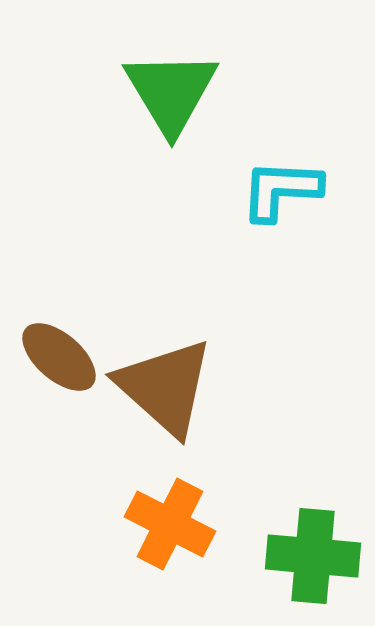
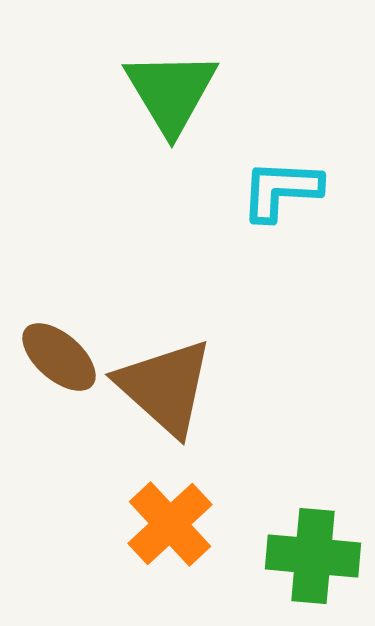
orange cross: rotated 20 degrees clockwise
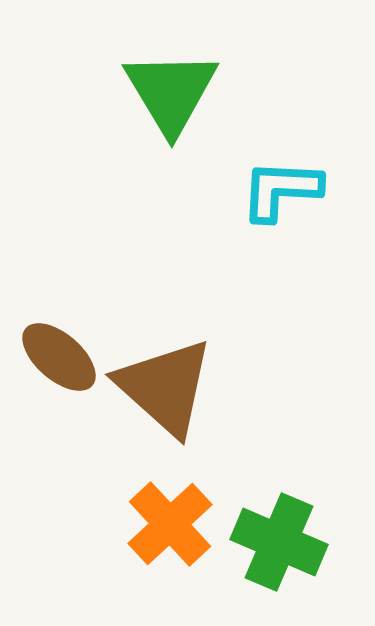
green cross: moved 34 px left, 14 px up; rotated 18 degrees clockwise
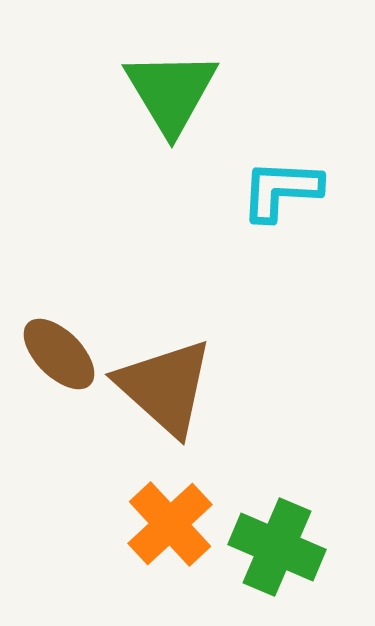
brown ellipse: moved 3 px up; rotated 4 degrees clockwise
green cross: moved 2 px left, 5 px down
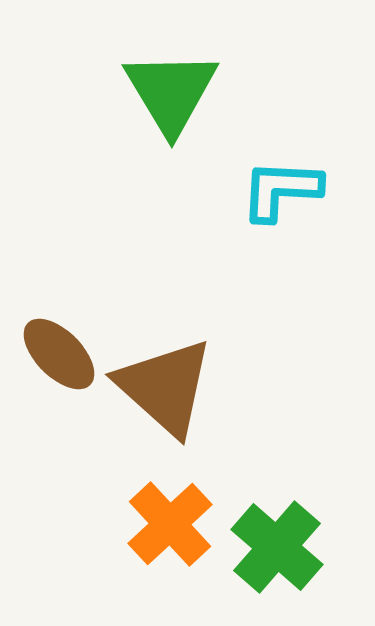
green cross: rotated 18 degrees clockwise
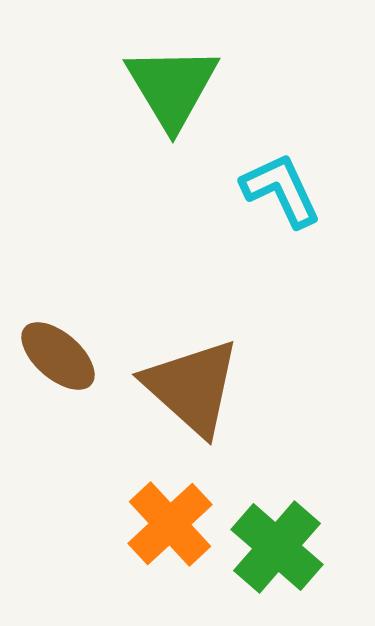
green triangle: moved 1 px right, 5 px up
cyan L-shape: rotated 62 degrees clockwise
brown ellipse: moved 1 px left, 2 px down; rotated 4 degrees counterclockwise
brown triangle: moved 27 px right
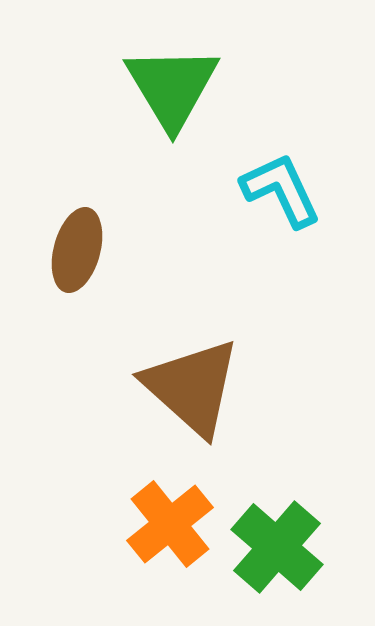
brown ellipse: moved 19 px right, 106 px up; rotated 64 degrees clockwise
orange cross: rotated 4 degrees clockwise
